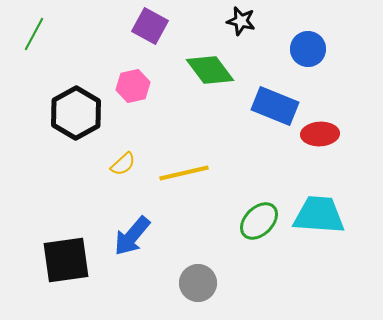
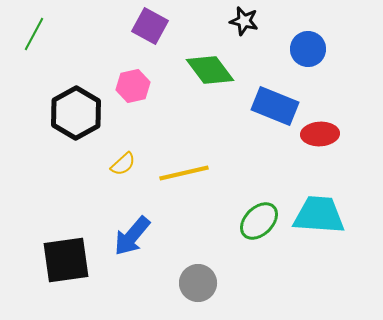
black star: moved 3 px right
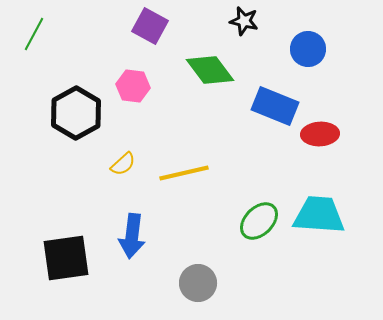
pink hexagon: rotated 20 degrees clockwise
blue arrow: rotated 33 degrees counterclockwise
black square: moved 2 px up
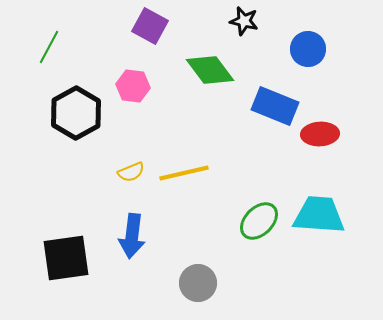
green line: moved 15 px right, 13 px down
yellow semicircle: moved 8 px right, 8 px down; rotated 20 degrees clockwise
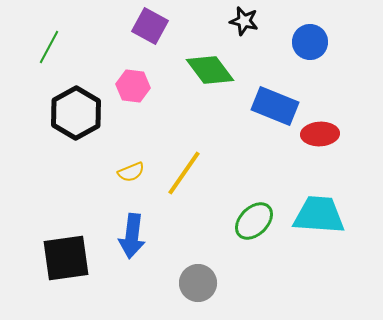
blue circle: moved 2 px right, 7 px up
yellow line: rotated 42 degrees counterclockwise
green ellipse: moved 5 px left
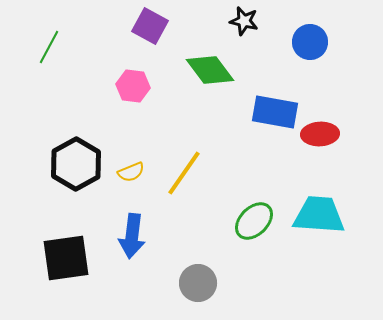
blue rectangle: moved 6 px down; rotated 12 degrees counterclockwise
black hexagon: moved 51 px down
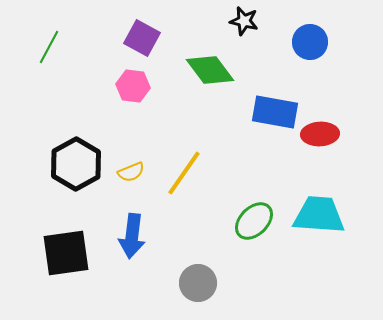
purple square: moved 8 px left, 12 px down
black square: moved 5 px up
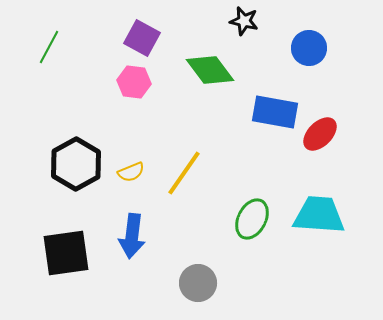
blue circle: moved 1 px left, 6 px down
pink hexagon: moved 1 px right, 4 px up
red ellipse: rotated 42 degrees counterclockwise
green ellipse: moved 2 px left, 2 px up; rotated 18 degrees counterclockwise
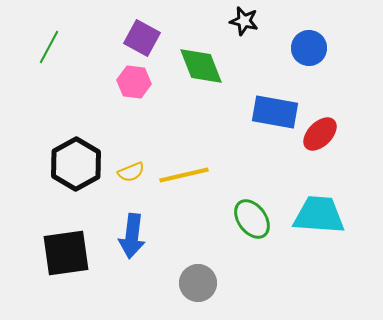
green diamond: moved 9 px left, 4 px up; rotated 15 degrees clockwise
yellow line: moved 2 px down; rotated 42 degrees clockwise
green ellipse: rotated 63 degrees counterclockwise
